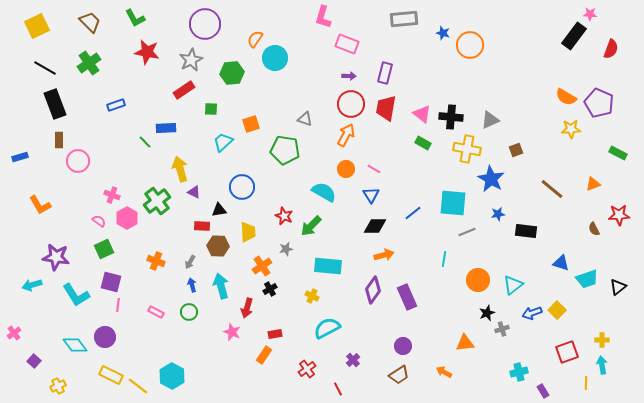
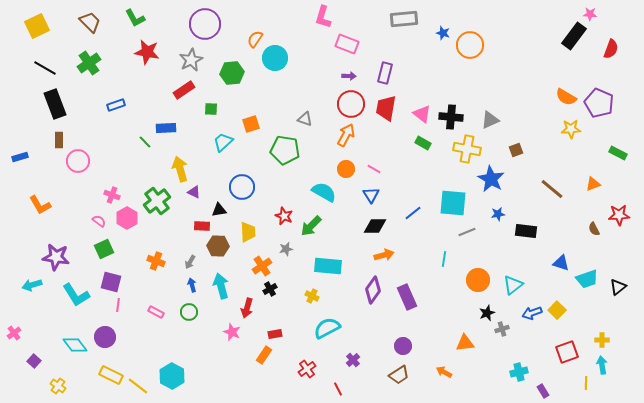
yellow cross at (58, 386): rotated 28 degrees counterclockwise
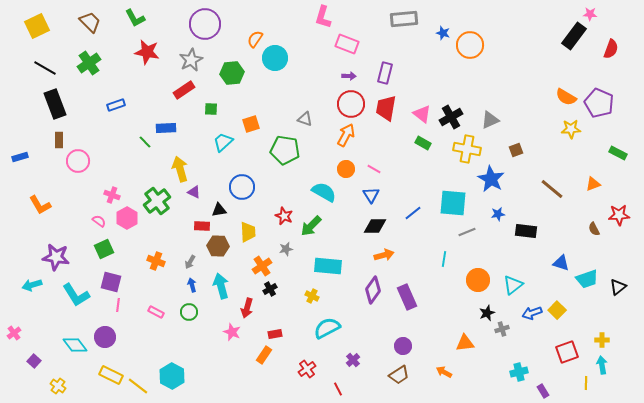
black cross at (451, 117): rotated 35 degrees counterclockwise
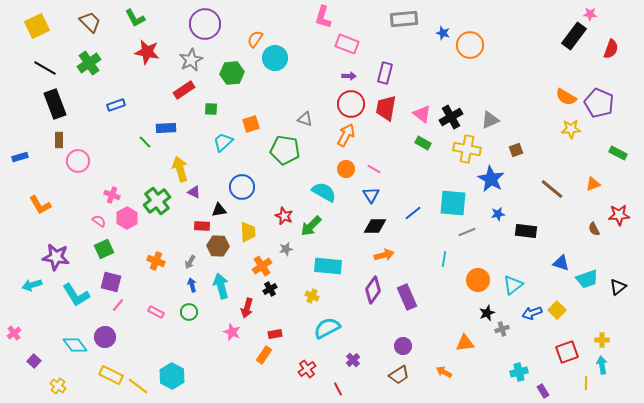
pink line at (118, 305): rotated 32 degrees clockwise
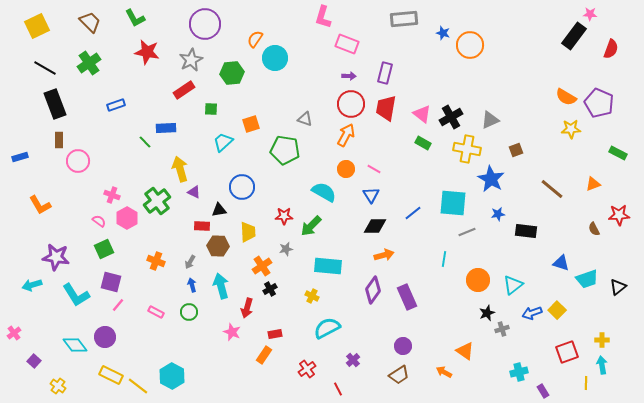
red star at (284, 216): rotated 24 degrees counterclockwise
orange triangle at (465, 343): moved 8 px down; rotated 42 degrees clockwise
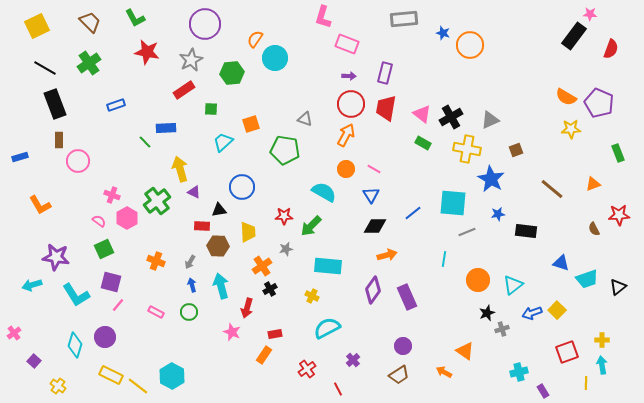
green rectangle at (618, 153): rotated 42 degrees clockwise
orange arrow at (384, 255): moved 3 px right
cyan diamond at (75, 345): rotated 55 degrees clockwise
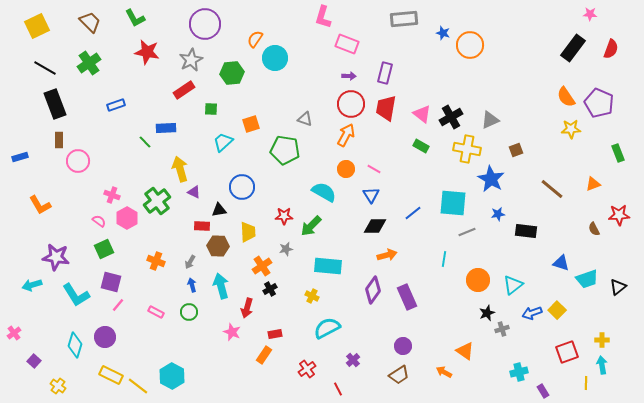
black rectangle at (574, 36): moved 1 px left, 12 px down
orange semicircle at (566, 97): rotated 25 degrees clockwise
green rectangle at (423, 143): moved 2 px left, 3 px down
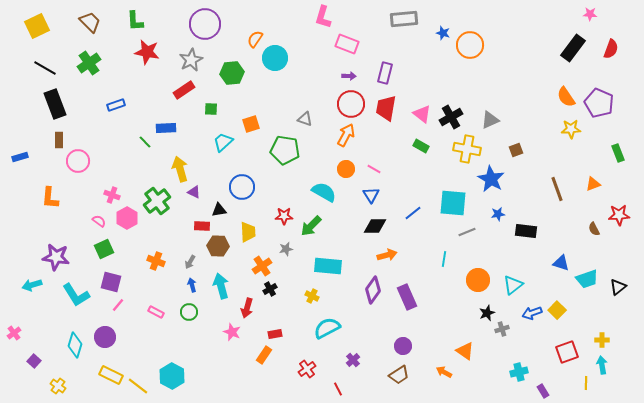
green L-shape at (135, 18): moved 3 px down; rotated 25 degrees clockwise
brown line at (552, 189): moved 5 px right; rotated 30 degrees clockwise
orange L-shape at (40, 205): moved 10 px right, 7 px up; rotated 35 degrees clockwise
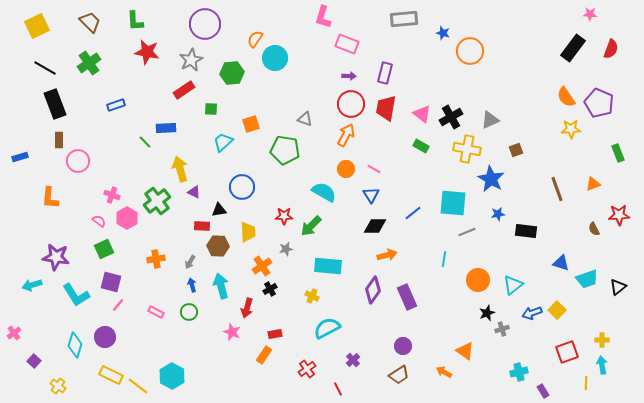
orange circle at (470, 45): moved 6 px down
orange cross at (156, 261): moved 2 px up; rotated 30 degrees counterclockwise
